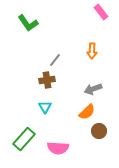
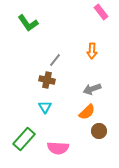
brown cross: rotated 21 degrees clockwise
gray arrow: moved 1 px left
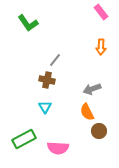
orange arrow: moved 9 px right, 4 px up
orange semicircle: rotated 108 degrees clockwise
green rectangle: rotated 20 degrees clockwise
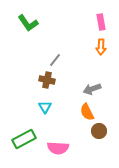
pink rectangle: moved 10 px down; rotated 28 degrees clockwise
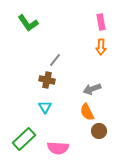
green rectangle: rotated 15 degrees counterclockwise
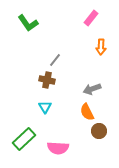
pink rectangle: moved 10 px left, 4 px up; rotated 49 degrees clockwise
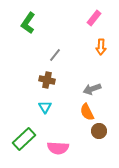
pink rectangle: moved 3 px right
green L-shape: rotated 70 degrees clockwise
gray line: moved 5 px up
